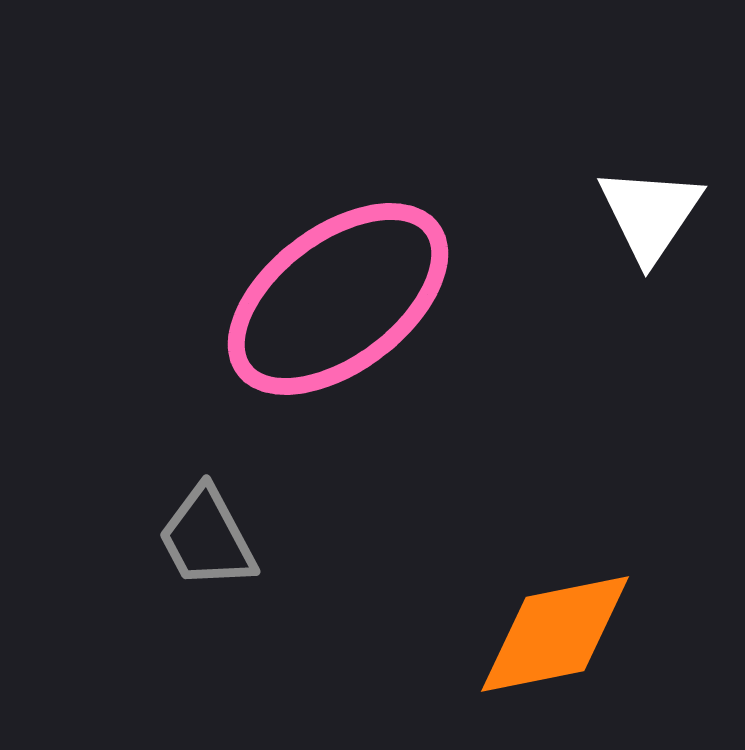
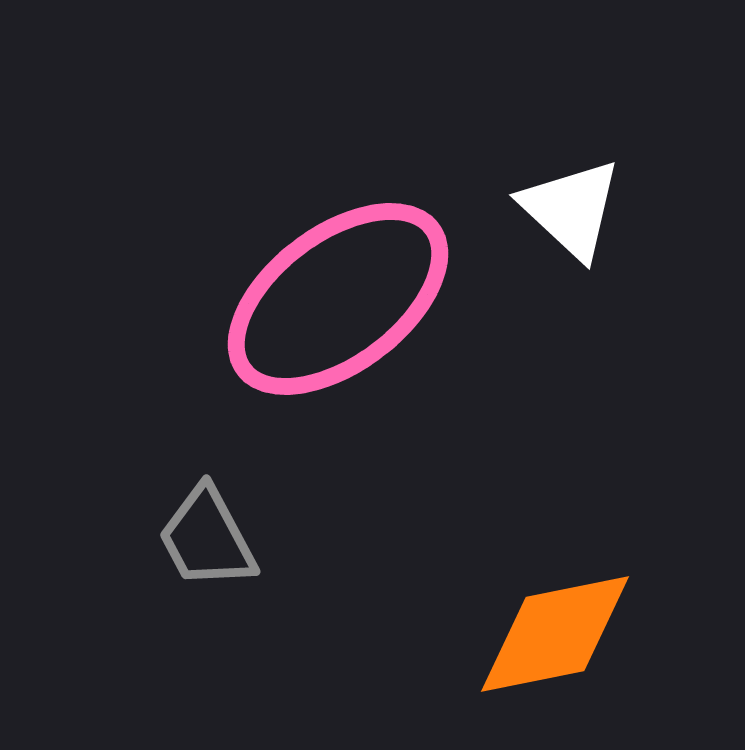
white triangle: moved 79 px left, 5 px up; rotated 21 degrees counterclockwise
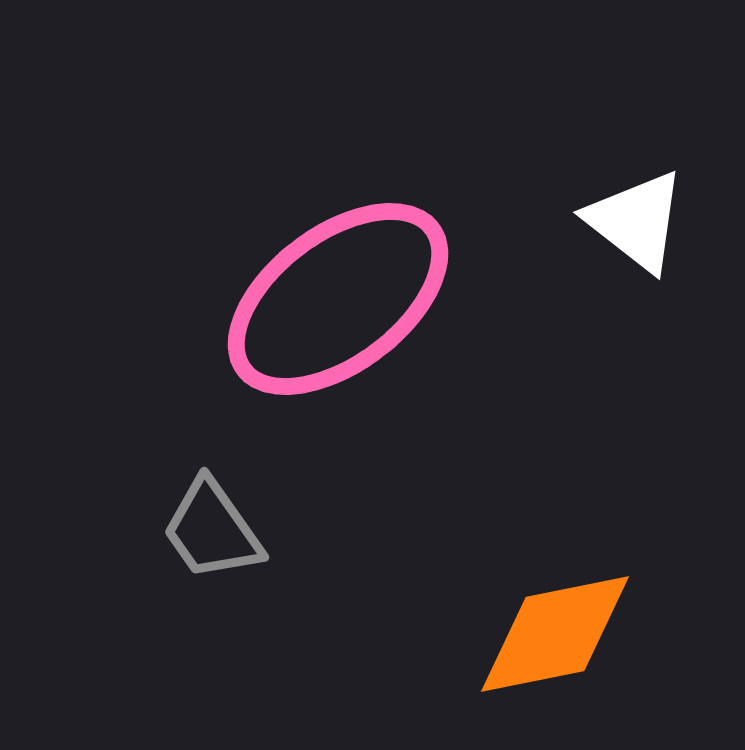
white triangle: moved 65 px right, 12 px down; rotated 5 degrees counterclockwise
gray trapezoid: moved 5 px right, 8 px up; rotated 7 degrees counterclockwise
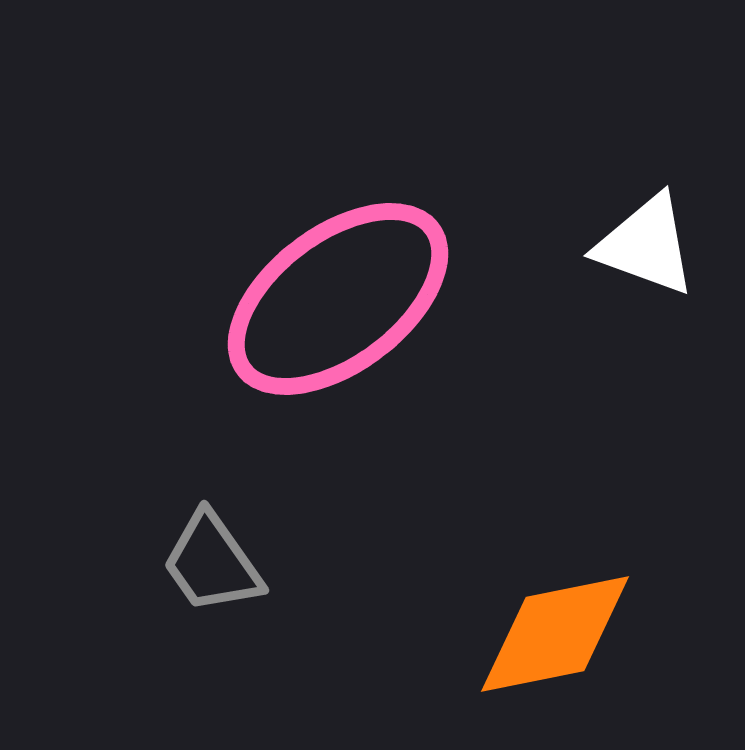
white triangle: moved 10 px right, 24 px down; rotated 18 degrees counterclockwise
gray trapezoid: moved 33 px down
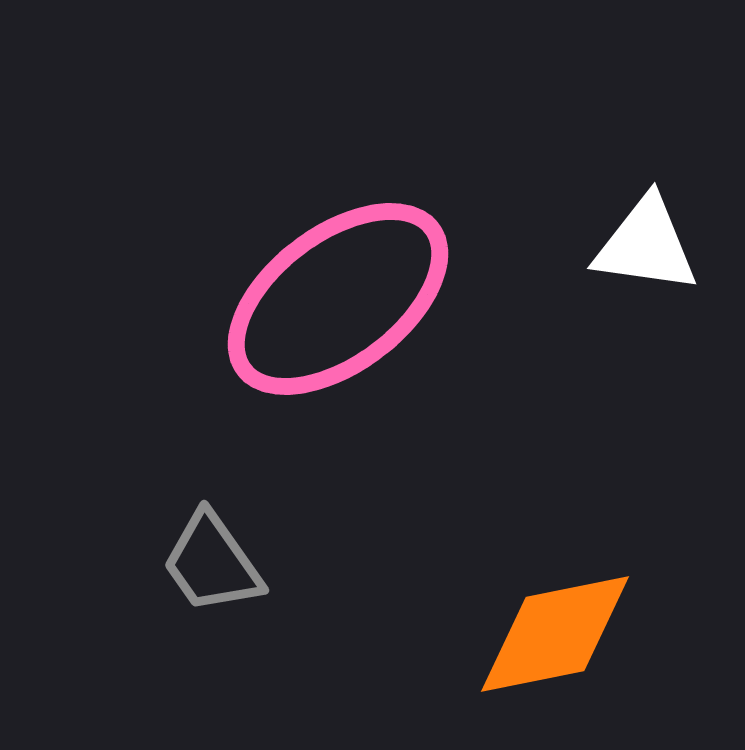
white triangle: rotated 12 degrees counterclockwise
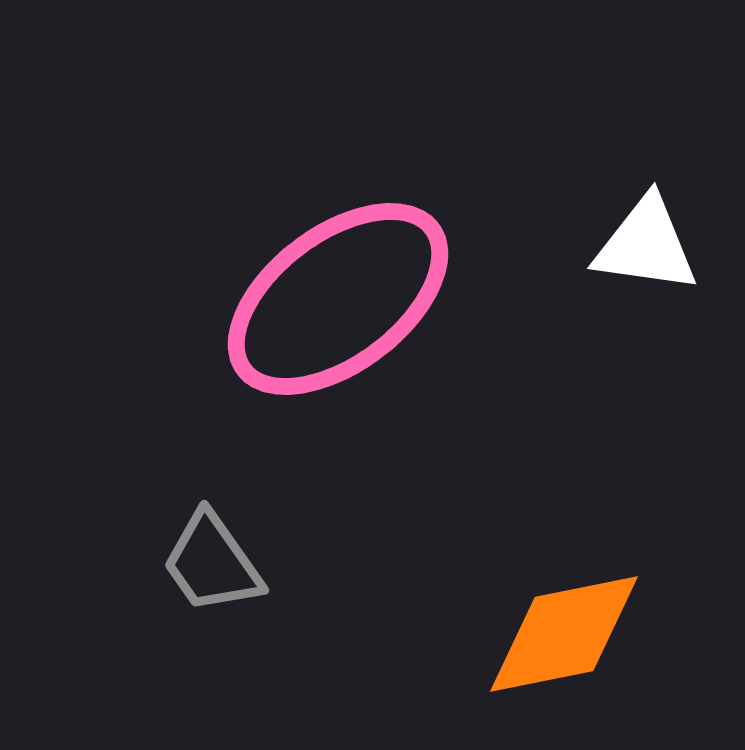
orange diamond: moved 9 px right
